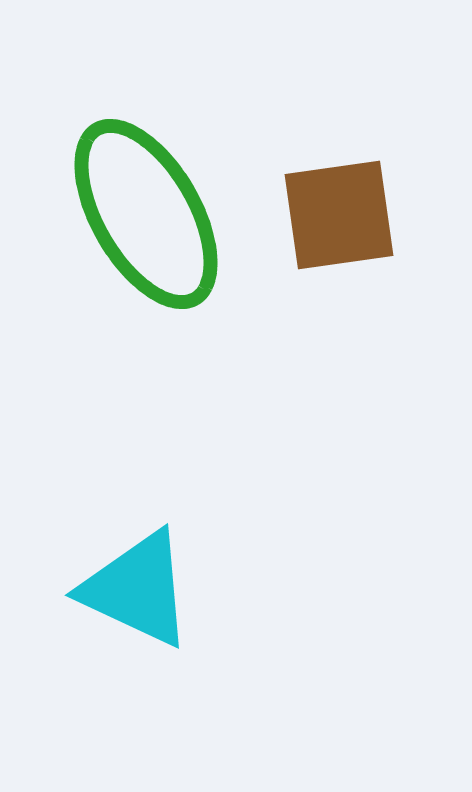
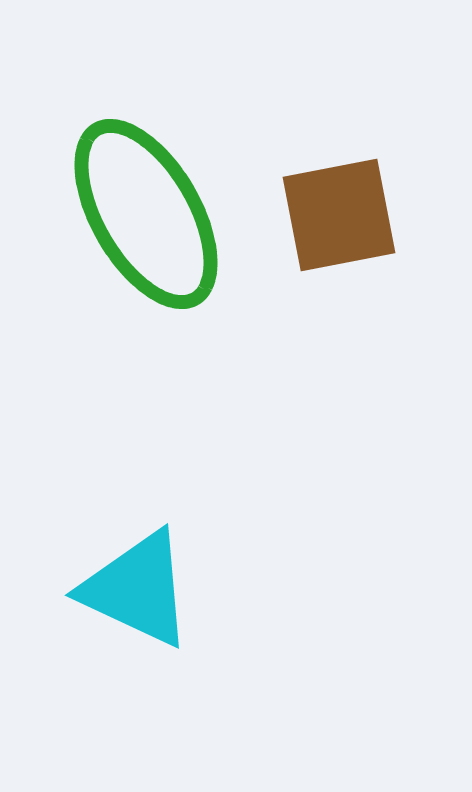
brown square: rotated 3 degrees counterclockwise
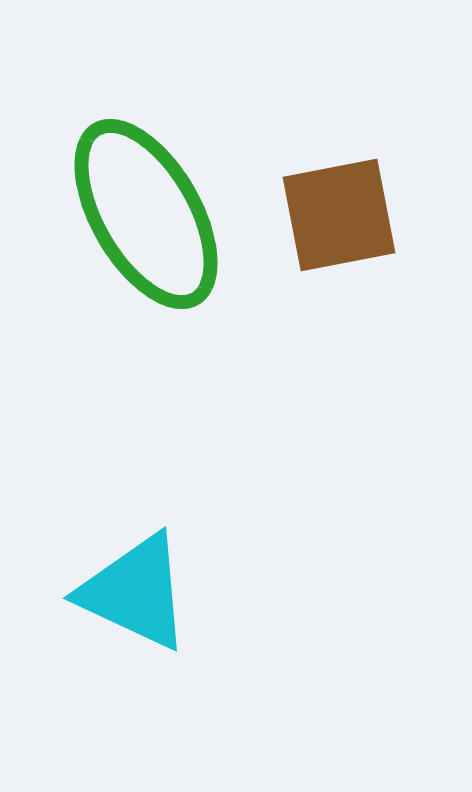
cyan triangle: moved 2 px left, 3 px down
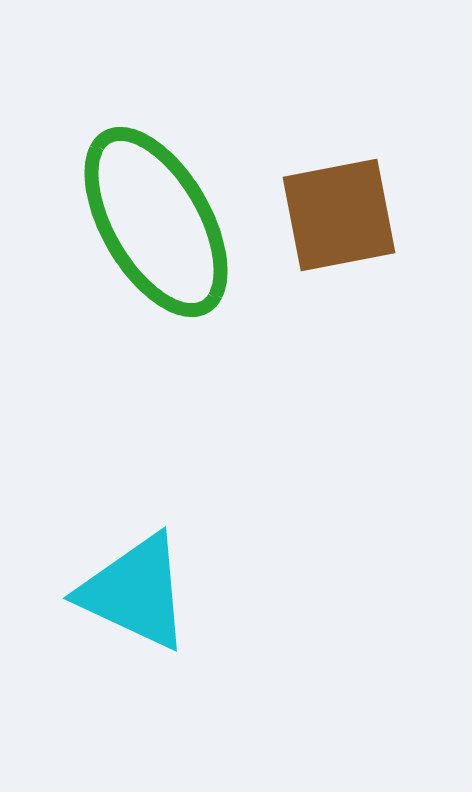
green ellipse: moved 10 px right, 8 px down
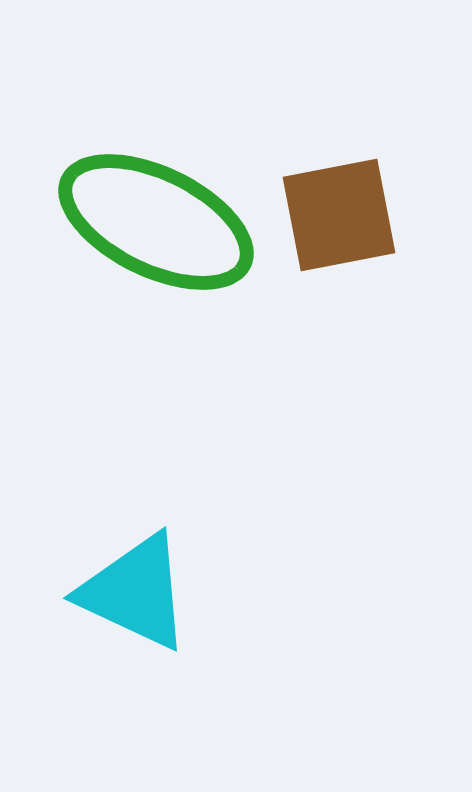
green ellipse: rotated 34 degrees counterclockwise
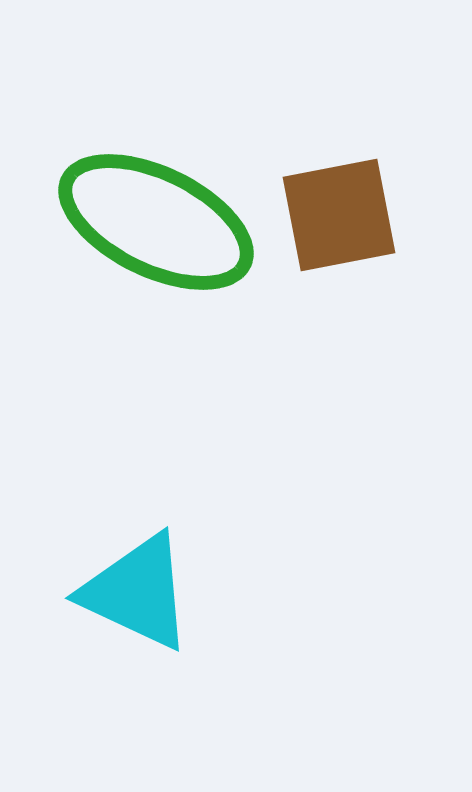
cyan triangle: moved 2 px right
